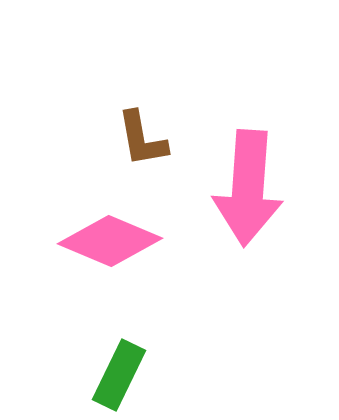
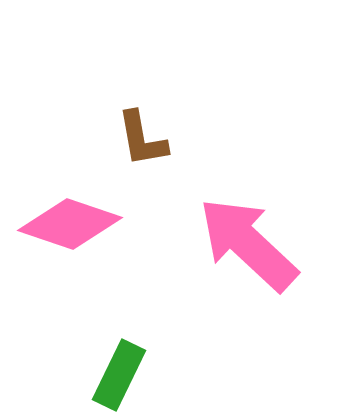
pink arrow: moved 56 px down; rotated 129 degrees clockwise
pink diamond: moved 40 px left, 17 px up; rotated 4 degrees counterclockwise
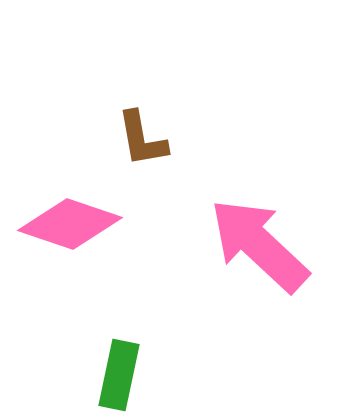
pink arrow: moved 11 px right, 1 px down
green rectangle: rotated 14 degrees counterclockwise
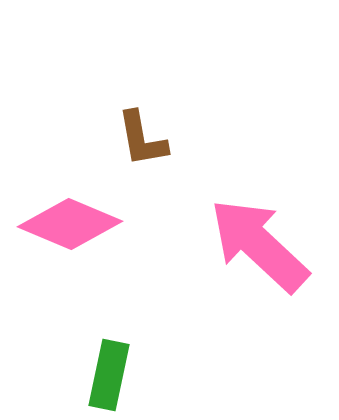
pink diamond: rotated 4 degrees clockwise
green rectangle: moved 10 px left
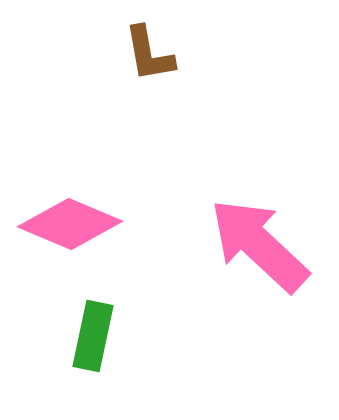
brown L-shape: moved 7 px right, 85 px up
green rectangle: moved 16 px left, 39 px up
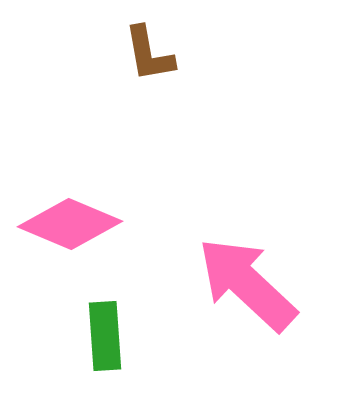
pink arrow: moved 12 px left, 39 px down
green rectangle: moved 12 px right; rotated 16 degrees counterclockwise
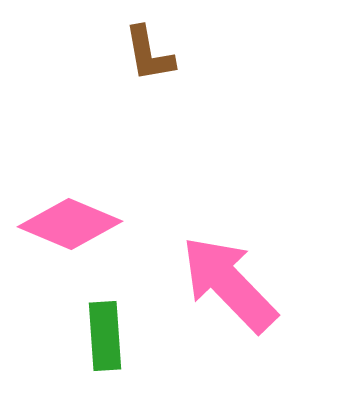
pink arrow: moved 18 px left; rotated 3 degrees clockwise
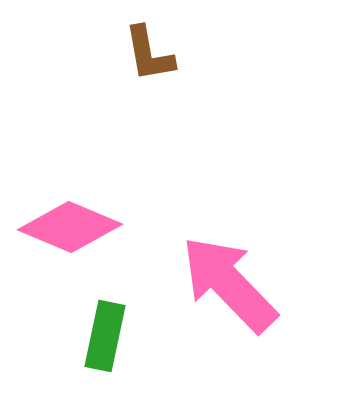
pink diamond: moved 3 px down
green rectangle: rotated 16 degrees clockwise
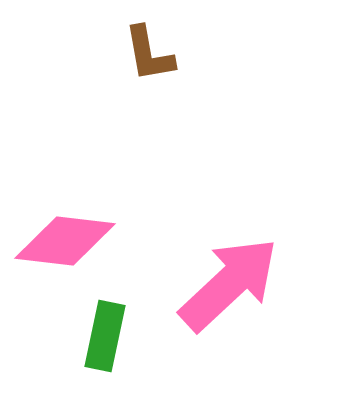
pink diamond: moved 5 px left, 14 px down; rotated 16 degrees counterclockwise
pink arrow: rotated 91 degrees clockwise
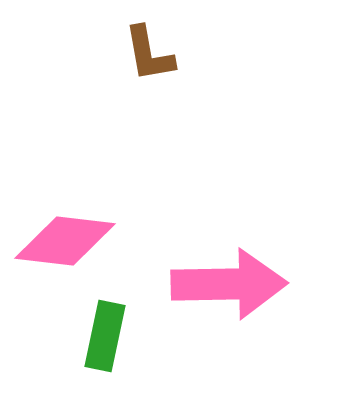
pink arrow: rotated 42 degrees clockwise
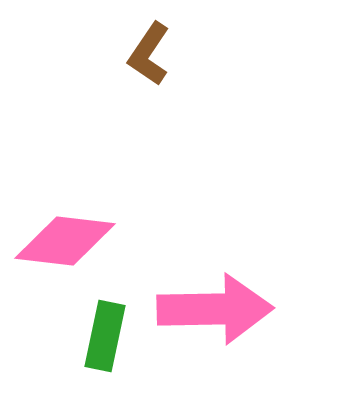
brown L-shape: rotated 44 degrees clockwise
pink arrow: moved 14 px left, 25 px down
